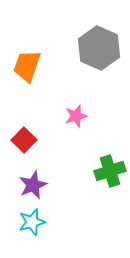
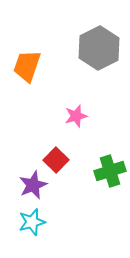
gray hexagon: rotated 9 degrees clockwise
red square: moved 32 px right, 20 px down
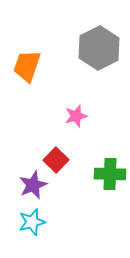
green cross: moved 3 px down; rotated 20 degrees clockwise
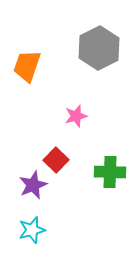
green cross: moved 2 px up
cyan star: moved 8 px down
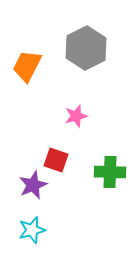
gray hexagon: moved 13 px left
orange trapezoid: rotated 8 degrees clockwise
red square: rotated 25 degrees counterclockwise
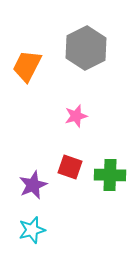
red square: moved 14 px right, 7 px down
green cross: moved 3 px down
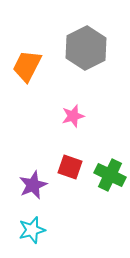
pink star: moved 3 px left
green cross: rotated 24 degrees clockwise
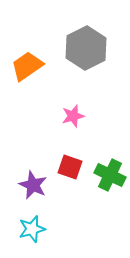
orange trapezoid: rotated 28 degrees clockwise
purple star: rotated 24 degrees counterclockwise
cyan star: moved 1 px up
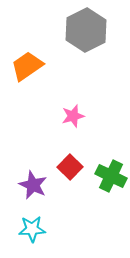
gray hexagon: moved 18 px up
red square: rotated 25 degrees clockwise
green cross: moved 1 px right, 1 px down
cyan star: rotated 12 degrees clockwise
